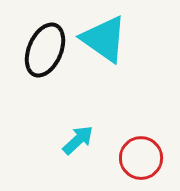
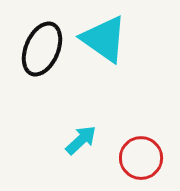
black ellipse: moved 3 px left, 1 px up
cyan arrow: moved 3 px right
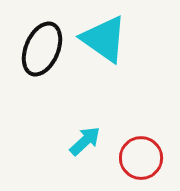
cyan arrow: moved 4 px right, 1 px down
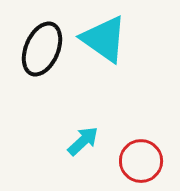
cyan arrow: moved 2 px left
red circle: moved 3 px down
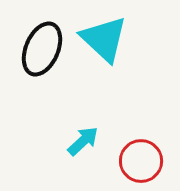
cyan triangle: rotated 8 degrees clockwise
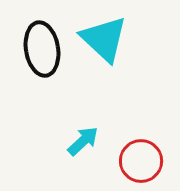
black ellipse: rotated 32 degrees counterclockwise
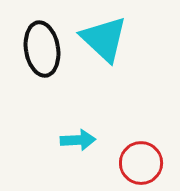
cyan arrow: moved 5 px left, 1 px up; rotated 40 degrees clockwise
red circle: moved 2 px down
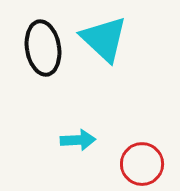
black ellipse: moved 1 px right, 1 px up
red circle: moved 1 px right, 1 px down
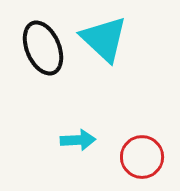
black ellipse: rotated 14 degrees counterclockwise
red circle: moved 7 px up
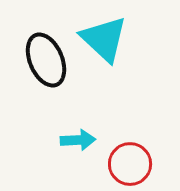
black ellipse: moved 3 px right, 12 px down
red circle: moved 12 px left, 7 px down
